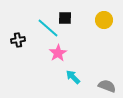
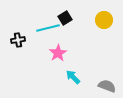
black square: rotated 32 degrees counterclockwise
cyan line: rotated 55 degrees counterclockwise
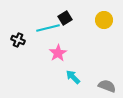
black cross: rotated 32 degrees clockwise
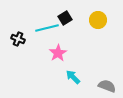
yellow circle: moved 6 px left
cyan line: moved 1 px left
black cross: moved 1 px up
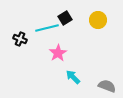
black cross: moved 2 px right
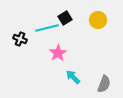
gray semicircle: moved 3 px left, 2 px up; rotated 90 degrees clockwise
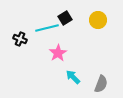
gray semicircle: moved 3 px left
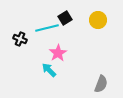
cyan arrow: moved 24 px left, 7 px up
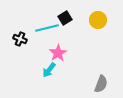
cyan arrow: rotated 98 degrees counterclockwise
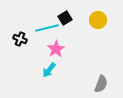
pink star: moved 2 px left, 4 px up
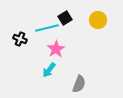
gray semicircle: moved 22 px left
